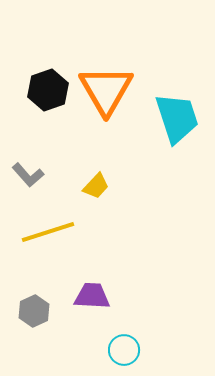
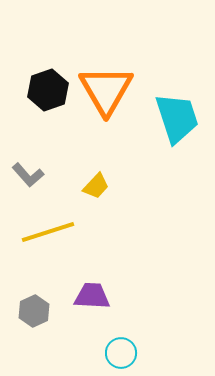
cyan circle: moved 3 px left, 3 px down
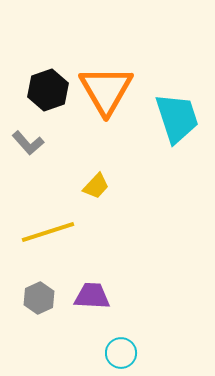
gray L-shape: moved 32 px up
gray hexagon: moved 5 px right, 13 px up
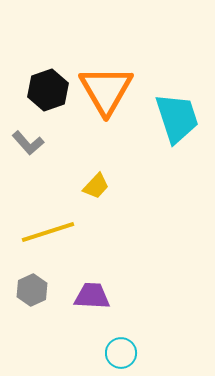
gray hexagon: moved 7 px left, 8 px up
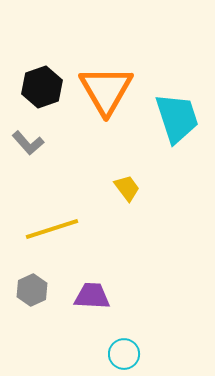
black hexagon: moved 6 px left, 3 px up
yellow trapezoid: moved 31 px right, 2 px down; rotated 80 degrees counterclockwise
yellow line: moved 4 px right, 3 px up
cyan circle: moved 3 px right, 1 px down
